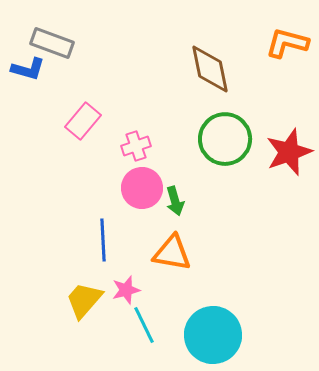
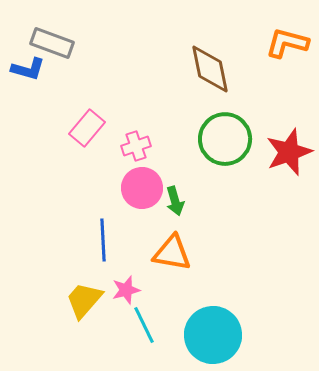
pink rectangle: moved 4 px right, 7 px down
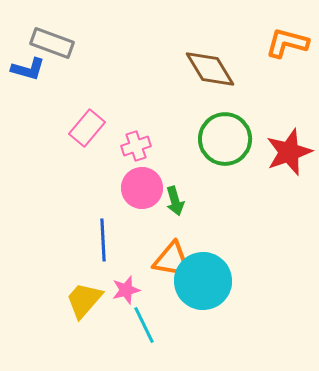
brown diamond: rotated 20 degrees counterclockwise
orange triangle: moved 7 px down
cyan circle: moved 10 px left, 54 px up
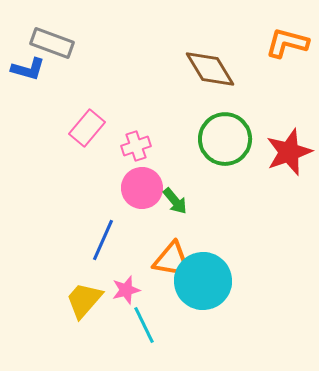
green arrow: rotated 24 degrees counterclockwise
blue line: rotated 27 degrees clockwise
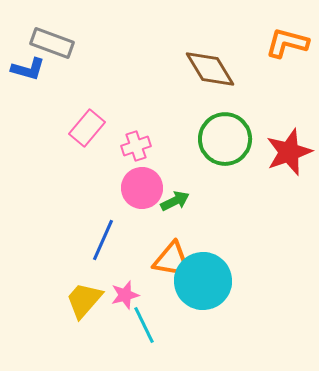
green arrow: rotated 76 degrees counterclockwise
pink star: moved 1 px left, 5 px down
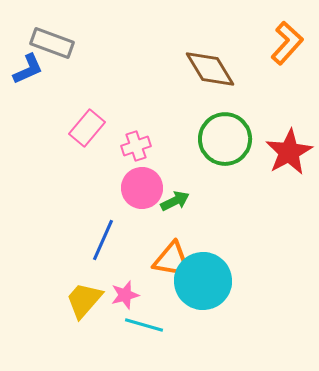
orange L-shape: rotated 117 degrees clockwise
blue L-shape: rotated 40 degrees counterclockwise
red star: rotated 9 degrees counterclockwise
cyan line: rotated 48 degrees counterclockwise
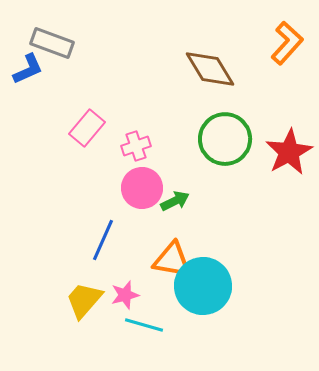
cyan circle: moved 5 px down
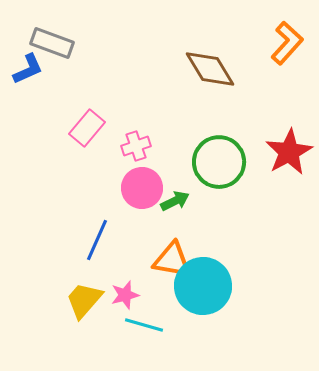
green circle: moved 6 px left, 23 px down
blue line: moved 6 px left
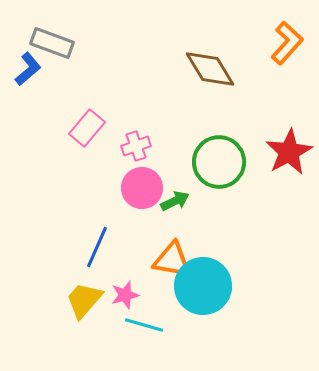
blue L-shape: rotated 16 degrees counterclockwise
blue line: moved 7 px down
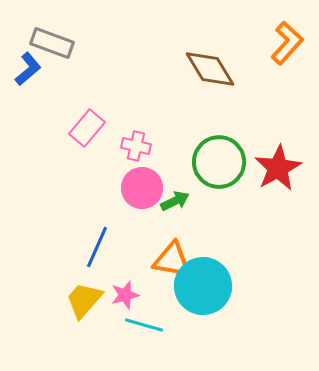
pink cross: rotated 32 degrees clockwise
red star: moved 11 px left, 16 px down
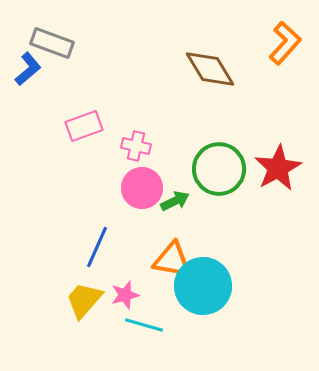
orange L-shape: moved 2 px left
pink rectangle: moved 3 px left, 2 px up; rotated 30 degrees clockwise
green circle: moved 7 px down
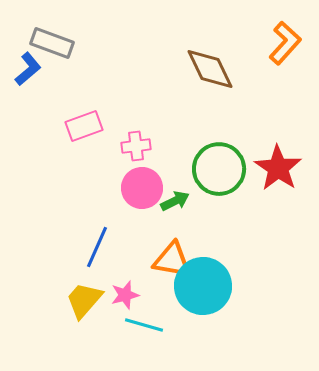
brown diamond: rotated 6 degrees clockwise
pink cross: rotated 20 degrees counterclockwise
red star: rotated 9 degrees counterclockwise
